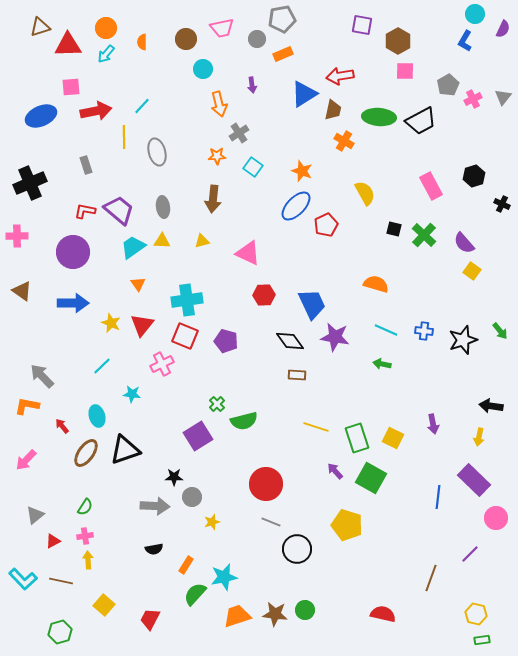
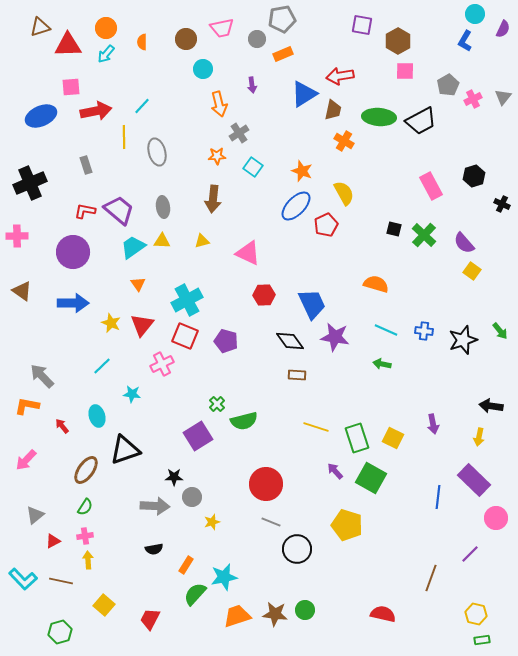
yellow semicircle at (365, 193): moved 21 px left
cyan cross at (187, 300): rotated 20 degrees counterclockwise
brown ellipse at (86, 453): moved 17 px down
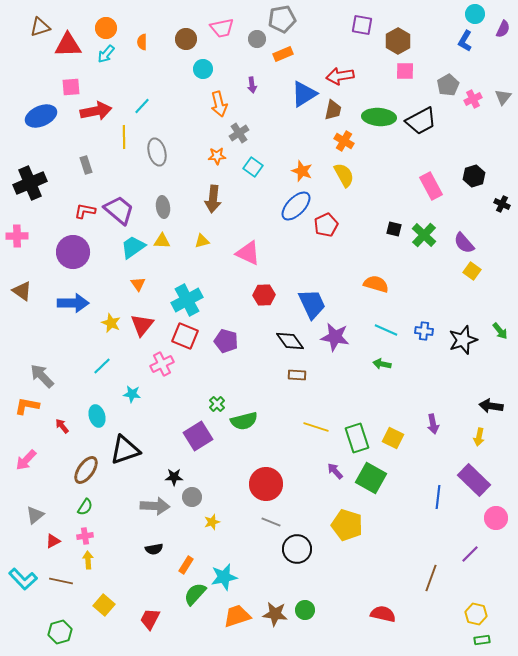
yellow semicircle at (344, 193): moved 18 px up
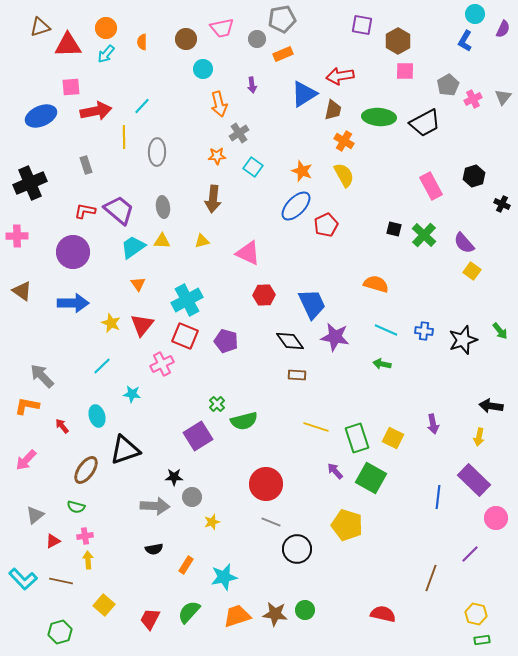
black trapezoid at (421, 121): moved 4 px right, 2 px down
gray ellipse at (157, 152): rotated 16 degrees clockwise
green semicircle at (85, 507): moved 9 px left; rotated 72 degrees clockwise
green semicircle at (195, 594): moved 6 px left, 18 px down
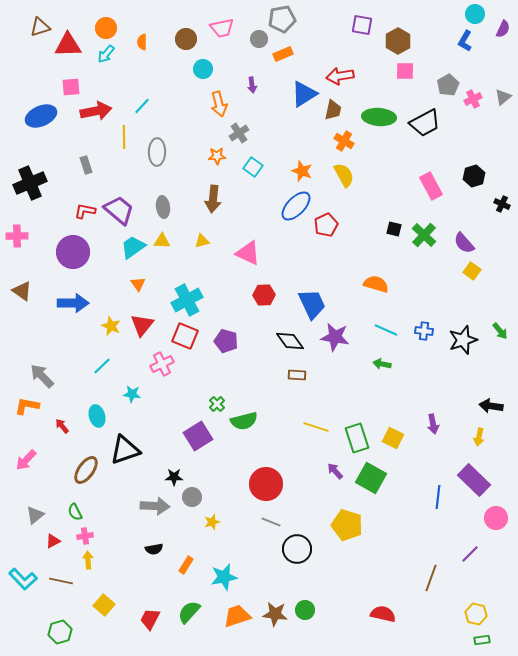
gray circle at (257, 39): moved 2 px right
gray triangle at (503, 97): rotated 12 degrees clockwise
yellow star at (111, 323): moved 3 px down
green semicircle at (76, 507): moved 1 px left, 5 px down; rotated 48 degrees clockwise
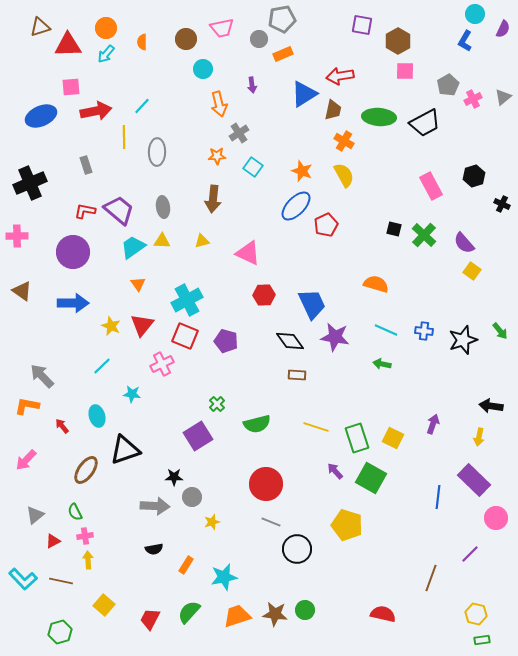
green semicircle at (244, 421): moved 13 px right, 3 px down
purple arrow at (433, 424): rotated 150 degrees counterclockwise
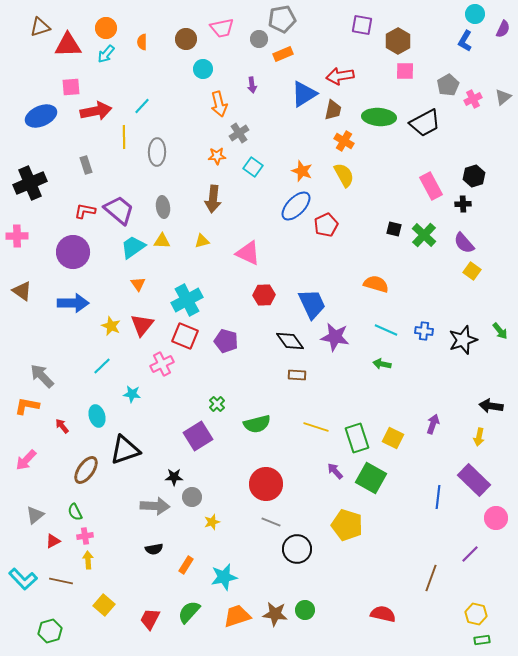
black cross at (502, 204): moved 39 px left; rotated 28 degrees counterclockwise
green hexagon at (60, 632): moved 10 px left, 1 px up
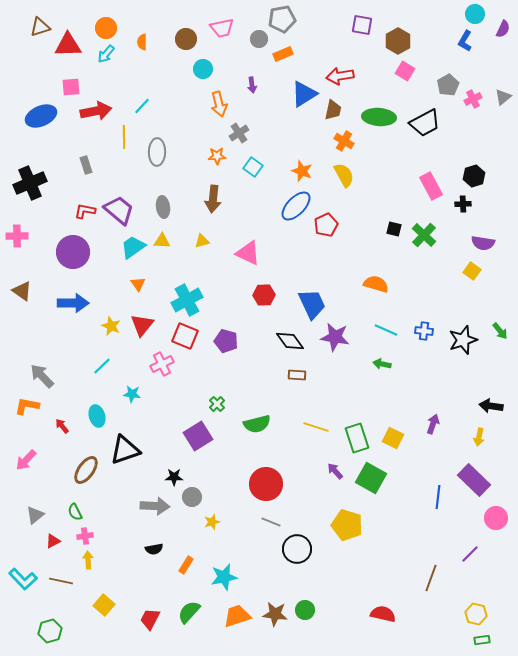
pink square at (405, 71): rotated 30 degrees clockwise
purple semicircle at (464, 243): moved 19 px right; rotated 40 degrees counterclockwise
